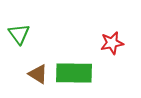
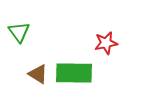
green triangle: moved 2 px up
red star: moved 6 px left
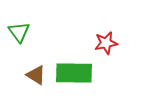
brown triangle: moved 2 px left, 1 px down
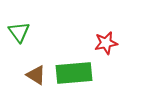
green rectangle: rotated 6 degrees counterclockwise
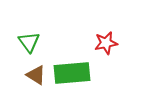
green triangle: moved 10 px right, 10 px down
green rectangle: moved 2 px left
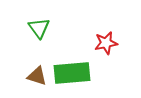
green triangle: moved 10 px right, 14 px up
brown triangle: moved 1 px right, 1 px down; rotated 15 degrees counterclockwise
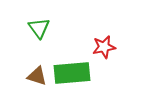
red star: moved 2 px left, 4 px down
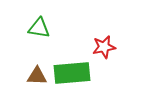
green triangle: rotated 45 degrees counterclockwise
brown triangle: rotated 15 degrees counterclockwise
